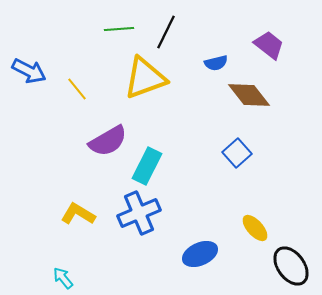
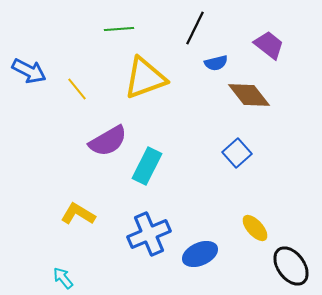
black line: moved 29 px right, 4 px up
blue cross: moved 10 px right, 21 px down
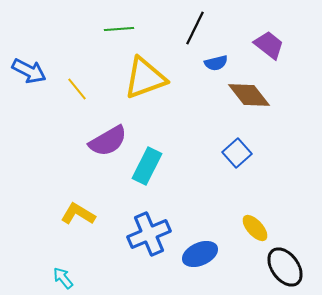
black ellipse: moved 6 px left, 1 px down
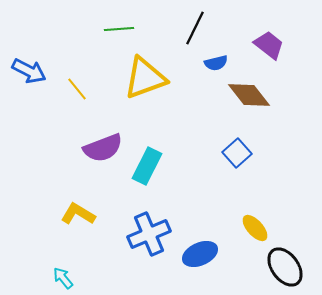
purple semicircle: moved 5 px left, 7 px down; rotated 9 degrees clockwise
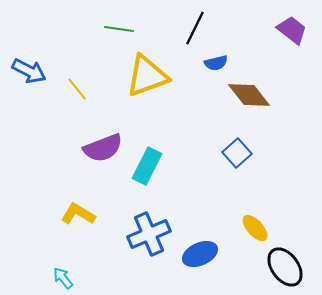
green line: rotated 12 degrees clockwise
purple trapezoid: moved 23 px right, 15 px up
yellow triangle: moved 2 px right, 2 px up
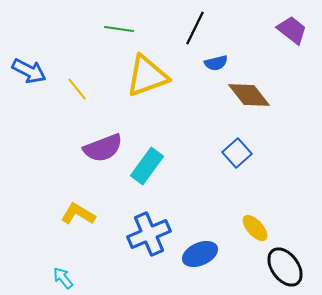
cyan rectangle: rotated 9 degrees clockwise
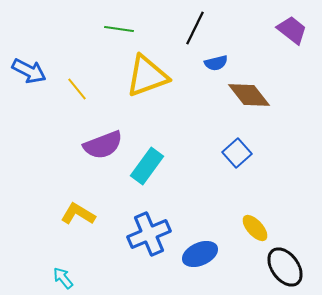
purple semicircle: moved 3 px up
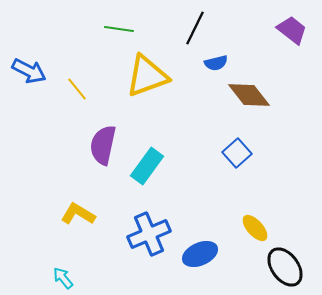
purple semicircle: rotated 123 degrees clockwise
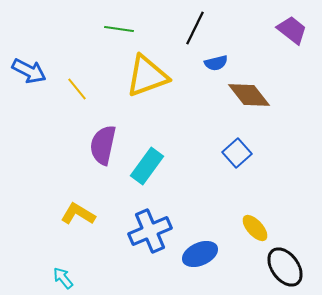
blue cross: moved 1 px right, 3 px up
